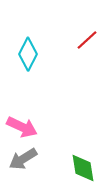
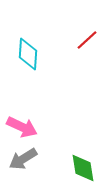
cyan diamond: rotated 24 degrees counterclockwise
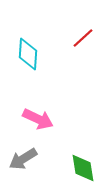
red line: moved 4 px left, 2 px up
pink arrow: moved 16 px right, 8 px up
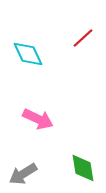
cyan diamond: rotated 28 degrees counterclockwise
gray arrow: moved 15 px down
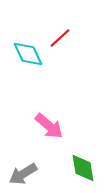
red line: moved 23 px left
pink arrow: moved 11 px right, 7 px down; rotated 16 degrees clockwise
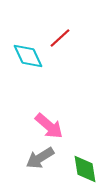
cyan diamond: moved 2 px down
green diamond: moved 2 px right, 1 px down
gray arrow: moved 17 px right, 16 px up
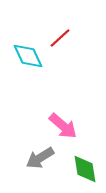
pink arrow: moved 14 px right
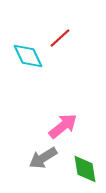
pink arrow: rotated 80 degrees counterclockwise
gray arrow: moved 3 px right
